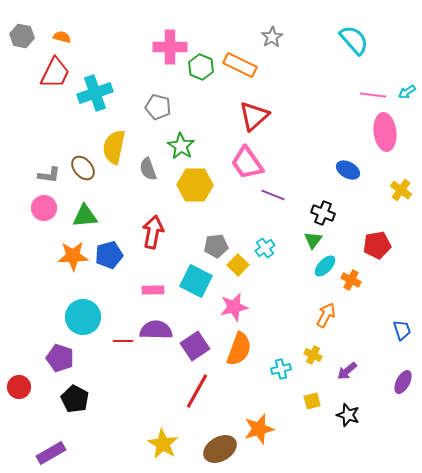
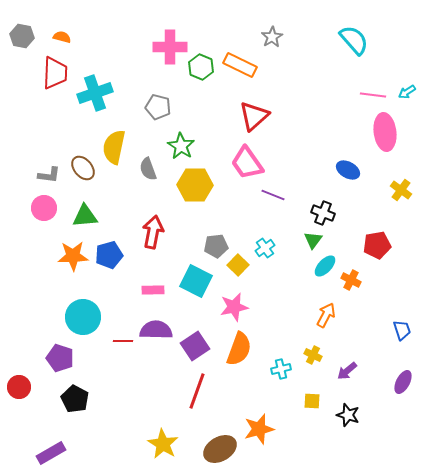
red trapezoid at (55, 73): rotated 24 degrees counterclockwise
red line at (197, 391): rotated 9 degrees counterclockwise
yellow square at (312, 401): rotated 18 degrees clockwise
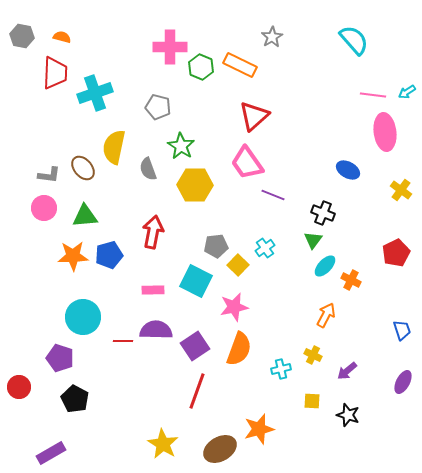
red pentagon at (377, 245): moved 19 px right, 8 px down; rotated 16 degrees counterclockwise
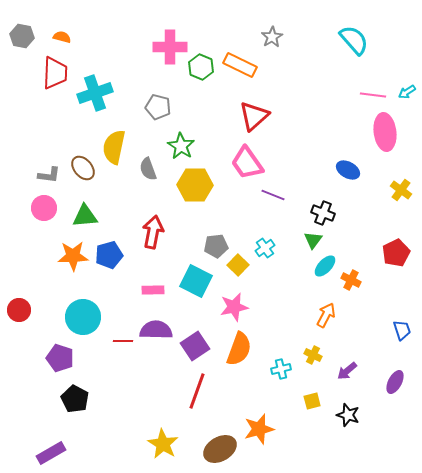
purple ellipse at (403, 382): moved 8 px left
red circle at (19, 387): moved 77 px up
yellow square at (312, 401): rotated 18 degrees counterclockwise
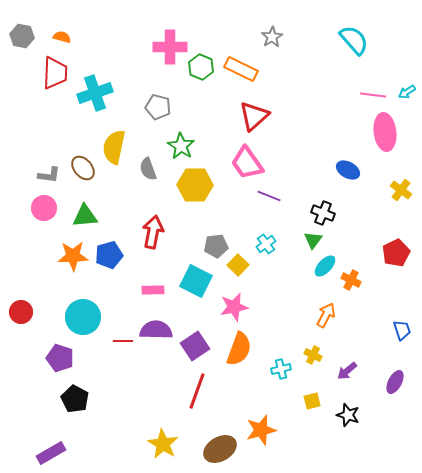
orange rectangle at (240, 65): moved 1 px right, 4 px down
purple line at (273, 195): moved 4 px left, 1 px down
cyan cross at (265, 248): moved 1 px right, 4 px up
red circle at (19, 310): moved 2 px right, 2 px down
orange star at (259, 429): moved 2 px right, 1 px down
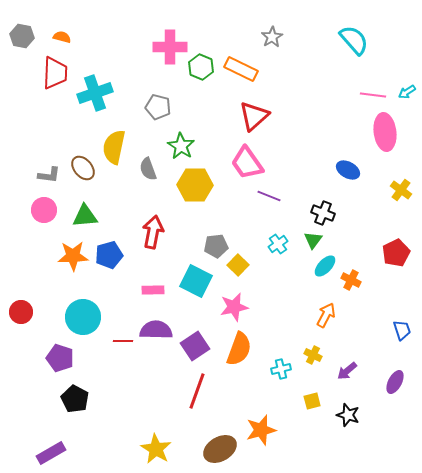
pink circle at (44, 208): moved 2 px down
cyan cross at (266, 244): moved 12 px right
yellow star at (163, 444): moved 7 px left, 5 px down
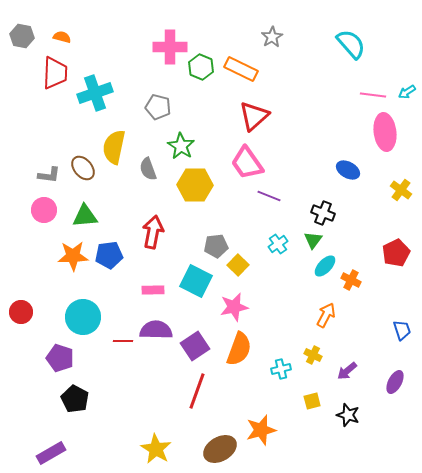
cyan semicircle at (354, 40): moved 3 px left, 4 px down
blue pentagon at (109, 255): rotated 8 degrees clockwise
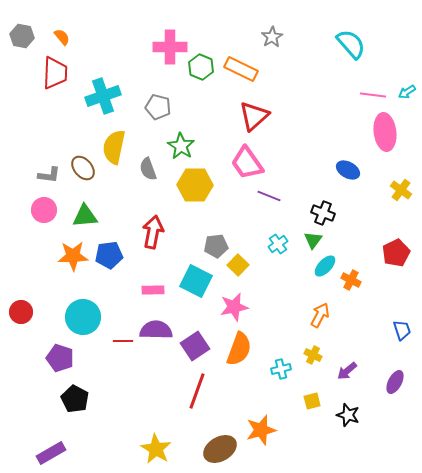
orange semicircle at (62, 37): rotated 36 degrees clockwise
cyan cross at (95, 93): moved 8 px right, 3 px down
orange arrow at (326, 315): moved 6 px left
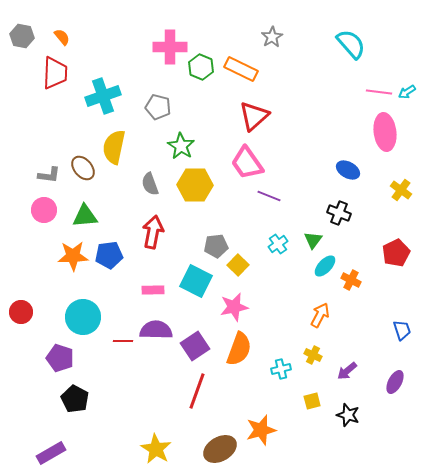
pink line at (373, 95): moved 6 px right, 3 px up
gray semicircle at (148, 169): moved 2 px right, 15 px down
black cross at (323, 213): moved 16 px right
